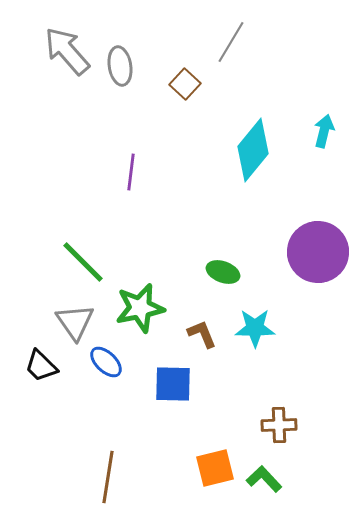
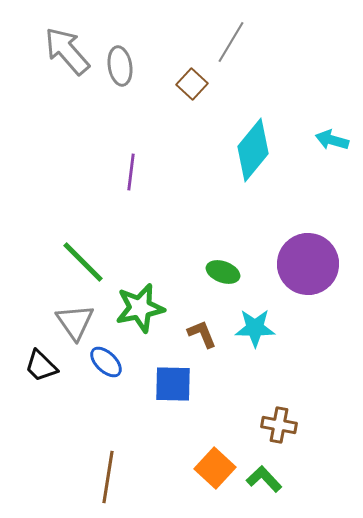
brown square: moved 7 px right
cyan arrow: moved 8 px right, 9 px down; rotated 88 degrees counterclockwise
purple circle: moved 10 px left, 12 px down
brown cross: rotated 12 degrees clockwise
orange square: rotated 33 degrees counterclockwise
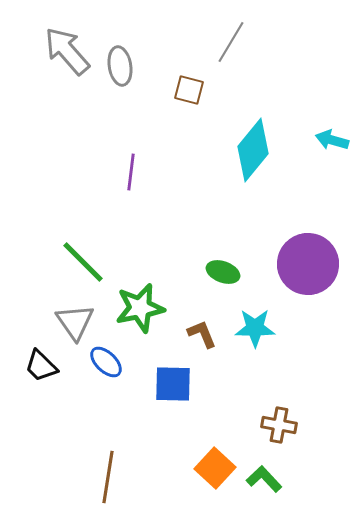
brown square: moved 3 px left, 6 px down; rotated 28 degrees counterclockwise
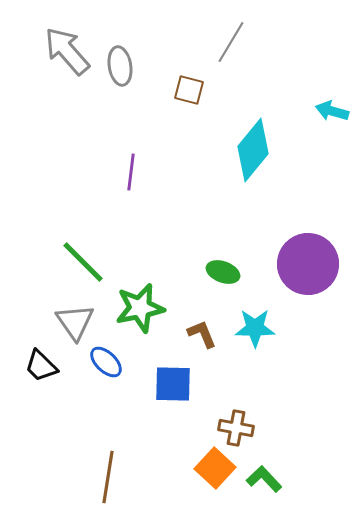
cyan arrow: moved 29 px up
brown cross: moved 43 px left, 3 px down
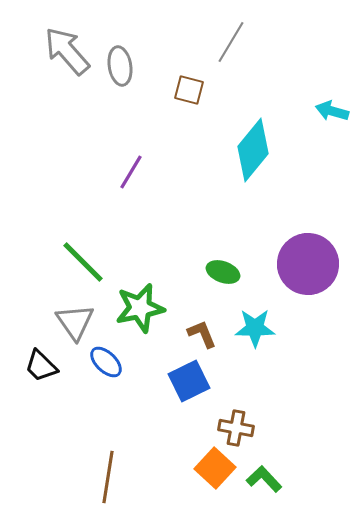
purple line: rotated 24 degrees clockwise
blue square: moved 16 px right, 3 px up; rotated 27 degrees counterclockwise
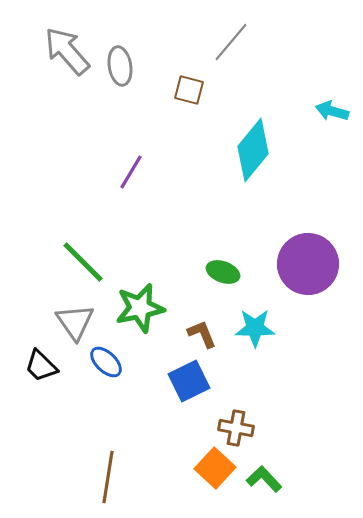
gray line: rotated 9 degrees clockwise
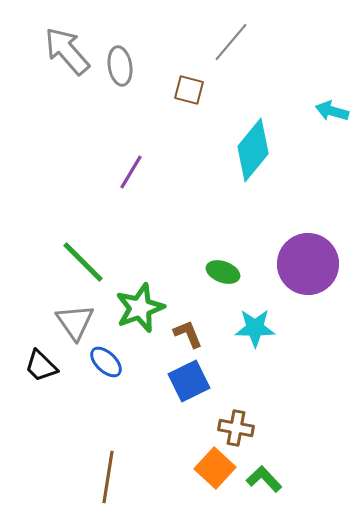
green star: rotated 9 degrees counterclockwise
brown L-shape: moved 14 px left
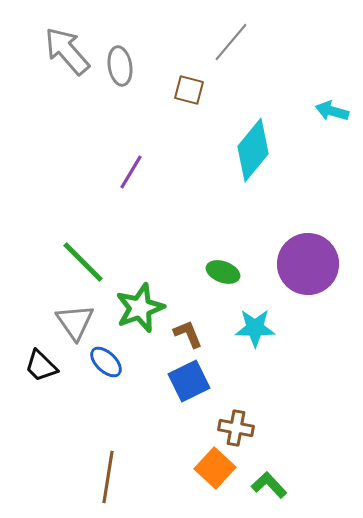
green L-shape: moved 5 px right, 6 px down
